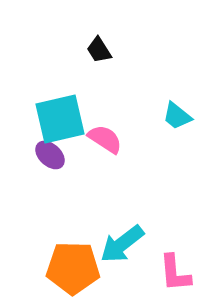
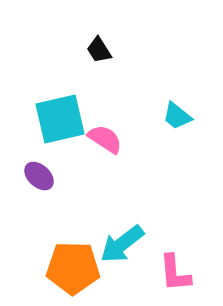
purple ellipse: moved 11 px left, 21 px down
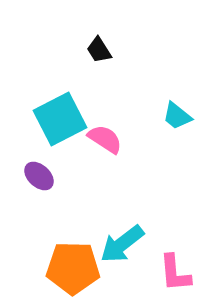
cyan square: rotated 14 degrees counterclockwise
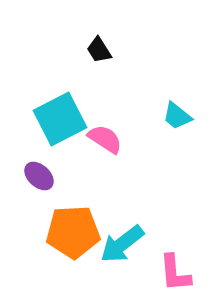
orange pentagon: moved 36 px up; rotated 4 degrees counterclockwise
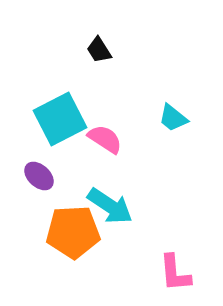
cyan trapezoid: moved 4 px left, 2 px down
cyan arrow: moved 12 px left, 38 px up; rotated 108 degrees counterclockwise
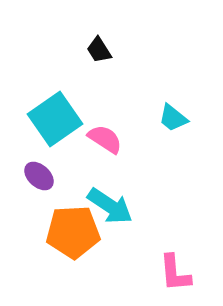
cyan square: moved 5 px left; rotated 8 degrees counterclockwise
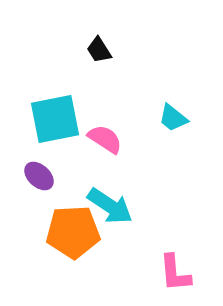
cyan square: rotated 24 degrees clockwise
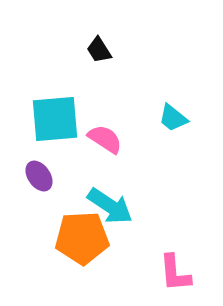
cyan square: rotated 6 degrees clockwise
purple ellipse: rotated 12 degrees clockwise
orange pentagon: moved 9 px right, 6 px down
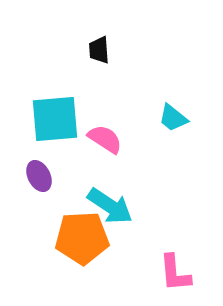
black trapezoid: rotated 28 degrees clockwise
purple ellipse: rotated 8 degrees clockwise
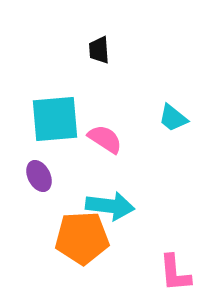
cyan arrow: rotated 27 degrees counterclockwise
